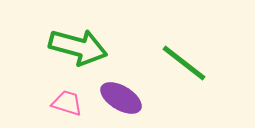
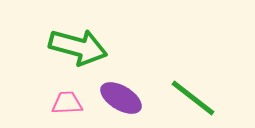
green line: moved 9 px right, 35 px down
pink trapezoid: rotated 20 degrees counterclockwise
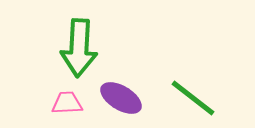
green arrow: moved 1 px right, 1 px down; rotated 78 degrees clockwise
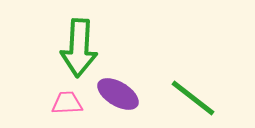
purple ellipse: moved 3 px left, 4 px up
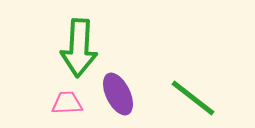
purple ellipse: rotated 33 degrees clockwise
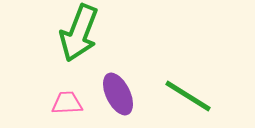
green arrow: moved 15 px up; rotated 18 degrees clockwise
green line: moved 5 px left, 2 px up; rotated 6 degrees counterclockwise
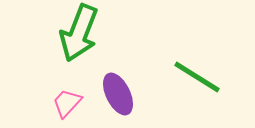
green line: moved 9 px right, 19 px up
pink trapezoid: rotated 44 degrees counterclockwise
